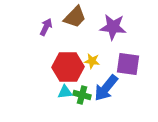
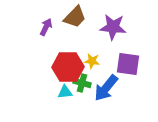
green cross: moved 12 px up
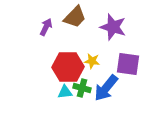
purple star: rotated 12 degrees clockwise
green cross: moved 5 px down
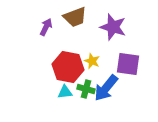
brown trapezoid: rotated 25 degrees clockwise
yellow star: rotated 14 degrees clockwise
red hexagon: rotated 12 degrees clockwise
green cross: moved 4 px right, 1 px down
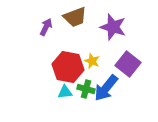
purple square: rotated 30 degrees clockwise
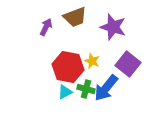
cyan triangle: rotated 21 degrees counterclockwise
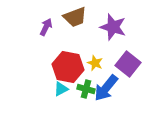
yellow star: moved 3 px right, 2 px down
cyan triangle: moved 4 px left, 3 px up
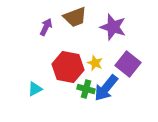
cyan triangle: moved 26 px left
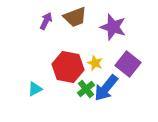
purple arrow: moved 6 px up
green cross: rotated 36 degrees clockwise
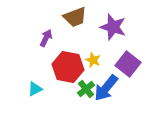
purple arrow: moved 17 px down
yellow star: moved 2 px left, 3 px up
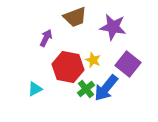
purple star: rotated 8 degrees counterclockwise
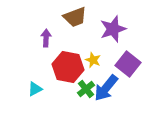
purple star: moved 2 px down; rotated 28 degrees counterclockwise
purple arrow: rotated 24 degrees counterclockwise
